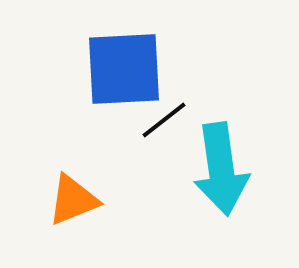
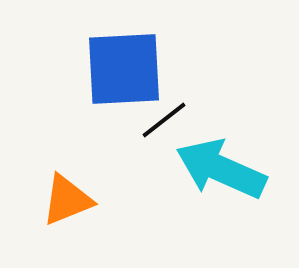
cyan arrow: rotated 122 degrees clockwise
orange triangle: moved 6 px left
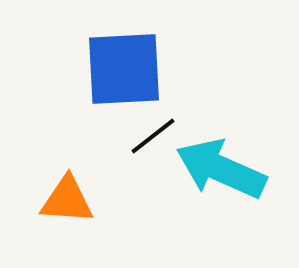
black line: moved 11 px left, 16 px down
orange triangle: rotated 26 degrees clockwise
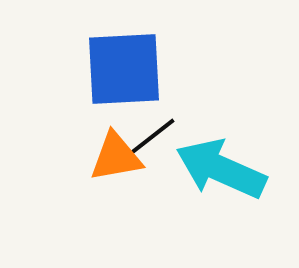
orange triangle: moved 49 px right, 43 px up; rotated 14 degrees counterclockwise
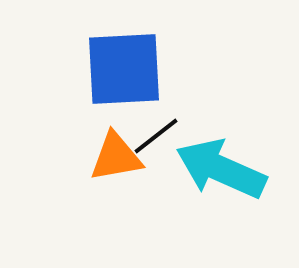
black line: moved 3 px right
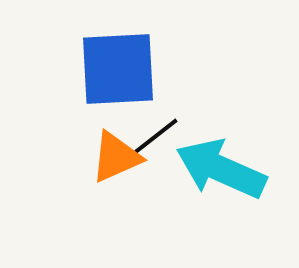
blue square: moved 6 px left
orange triangle: rotated 14 degrees counterclockwise
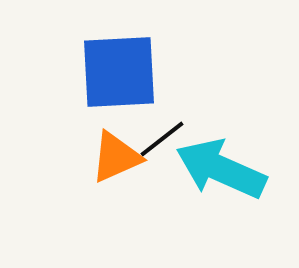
blue square: moved 1 px right, 3 px down
black line: moved 6 px right, 3 px down
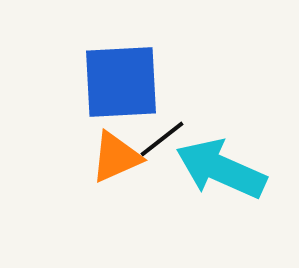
blue square: moved 2 px right, 10 px down
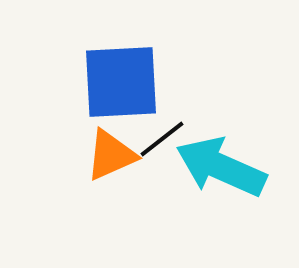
orange triangle: moved 5 px left, 2 px up
cyan arrow: moved 2 px up
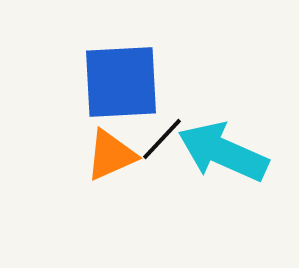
black line: rotated 9 degrees counterclockwise
cyan arrow: moved 2 px right, 15 px up
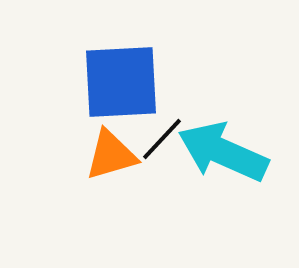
orange triangle: rotated 8 degrees clockwise
